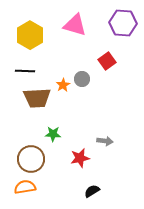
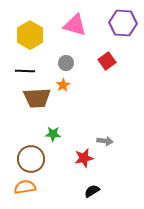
gray circle: moved 16 px left, 16 px up
red star: moved 4 px right
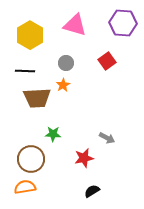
gray arrow: moved 2 px right, 3 px up; rotated 21 degrees clockwise
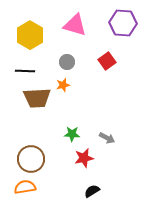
gray circle: moved 1 px right, 1 px up
orange star: rotated 16 degrees clockwise
green star: moved 19 px right
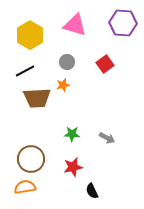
red square: moved 2 px left, 3 px down
black line: rotated 30 degrees counterclockwise
red star: moved 11 px left, 9 px down
black semicircle: rotated 84 degrees counterclockwise
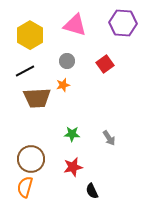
gray circle: moved 1 px up
gray arrow: moved 2 px right; rotated 28 degrees clockwise
orange semicircle: rotated 65 degrees counterclockwise
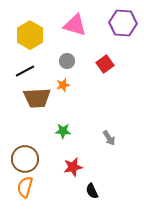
green star: moved 9 px left, 3 px up
brown circle: moved 6 px left
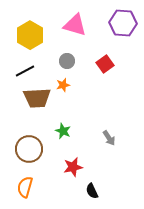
green star: rotated 21 degrees clockwise
brown circle: moved 4 px right, 10 px up
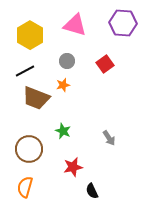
brown trapezoid: moved 1 px left; rotated 24 degrees clockwise
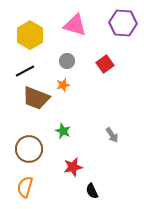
gray arrow: moved 3 px right, 3 px up
